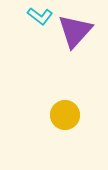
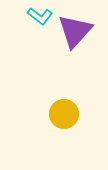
yellow circle: moved 1 px left, 1 px up
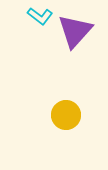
yellow circle: moved 2 px right, 1 px down
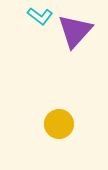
yellow circle: moved 7 px left, 9 px down
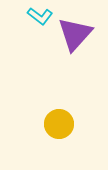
purple triangle: moved 3 px down
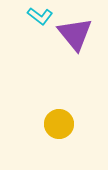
purple triangle: rotated 21 degrees counterclockwise
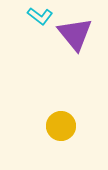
yellow circle: moved 2 px right, 2 px down
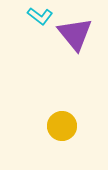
yellow circle: moved 1 px right
